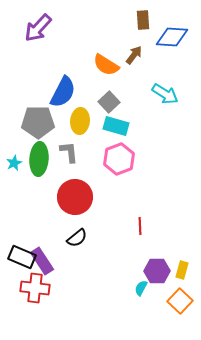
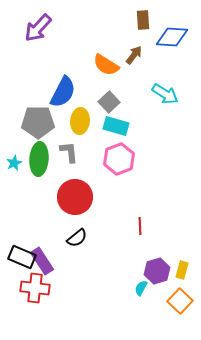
purple hexagon: rotated 15 degrees counterclockwise
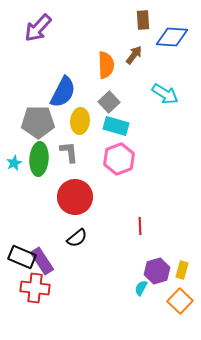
orange semicircle: rotated 124 degrees counterclockwise
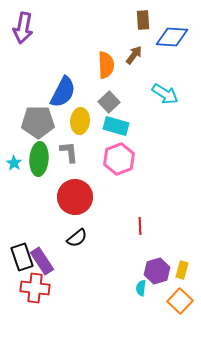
purple arrow: moved 15 px left; rotated 32 degrees counterclockwise
cyan star: rotated 14 degrees counterclockwise
black rectangle: rotated 48 degrees clockwise
cyan semicircle: rotated 21 degrees counterclockwise
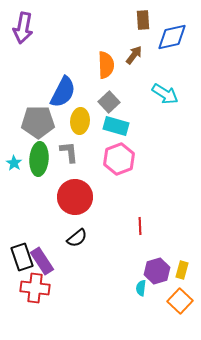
blue diamond: rotated 16 degrees counterclockwise
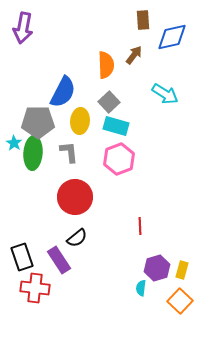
green ellipse: moved 6 px left, 6 px up
cyan star: moved 20 px up
purple rectangle: moved 17 px right, 1 px up
purple hexagon: moved 3 px up
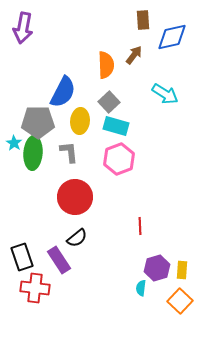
yellow rectangle: rotated 12 degrees counterclockwise
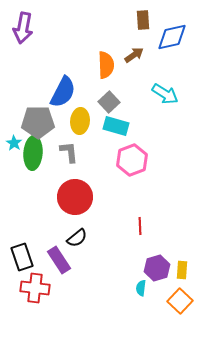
brown arrow: rotated 18 degrees clockwise
pink hexagon: moved 13 px right, 1 px down
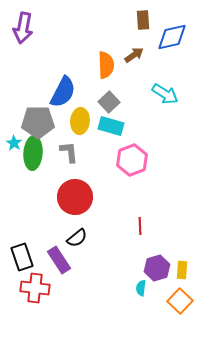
cyan rectangle: moved 5 px left
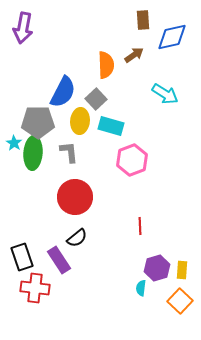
gray square: moved 13 px left, 3 px up
